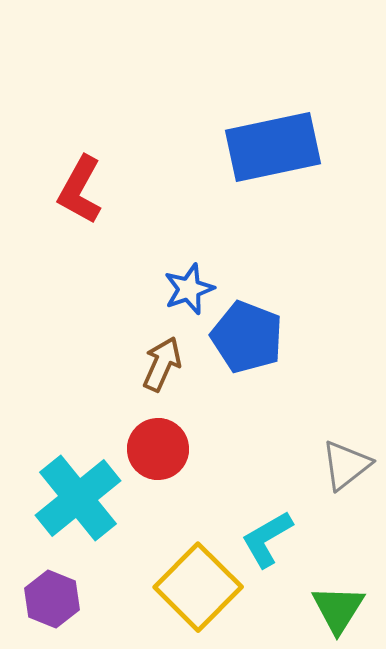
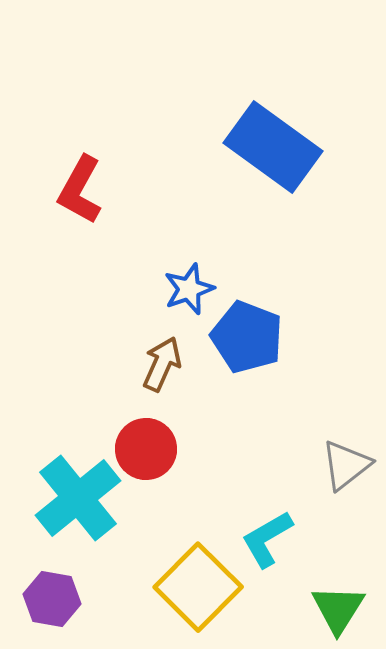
blue rectangle: rotated 48 degrees clockwise
red circle: moved 12 px left
purple hexagon: rotated 12 degrees counterclockwise
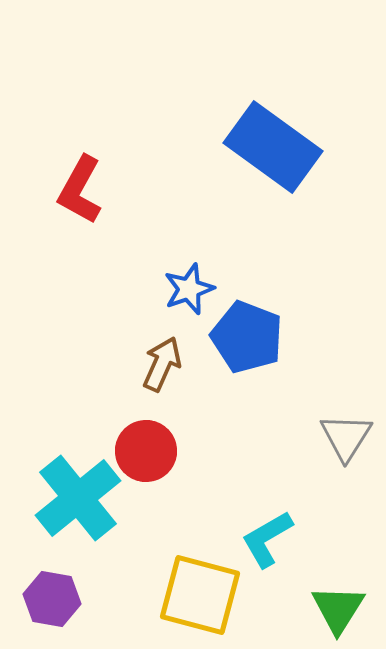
red circle: moved 2 px down
gray triangle: moved 28 px up; rotated 20 degrees counterclockwise
yellow square: moved 2 px right, 8 px down; rotated 30 degrees counterclockwise
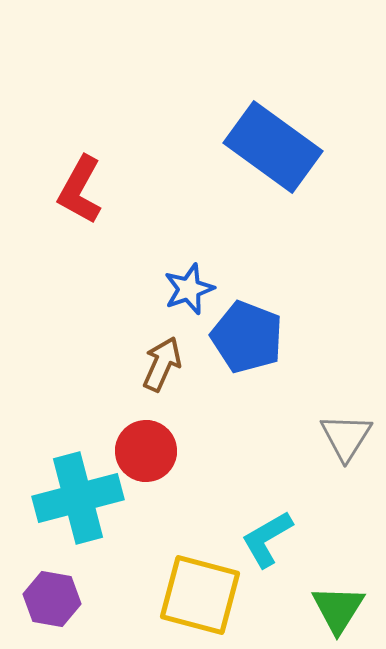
cyan cross: rotated 24 degrees clockwise
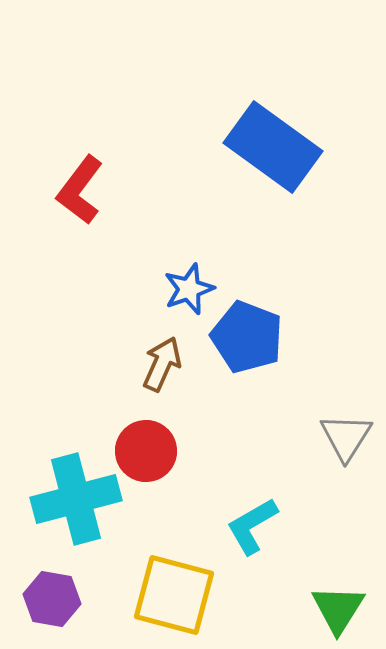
red L-shape: rotated 8 degrees clockwise
cyan cross: moved 2 px left, 1 px down
cyan L-shape: moved 15 px left, 13 px up
yellow square: moved 26 px left
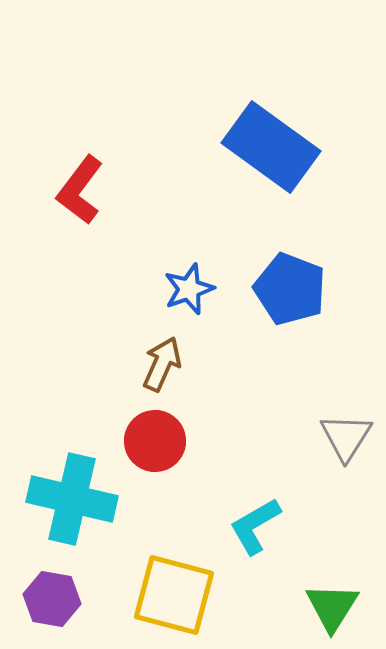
blue rectangle: moved 2 px left
blue pentagon: moved 43 px right, 48 px up
red circle: moved 9 px right, 10 px up
cyan cross: moved 4 px left; rotated 28 degrees clockwise
cyan L-shape: moved 3 px right
green triangle: moved 6 px left, 2 px up
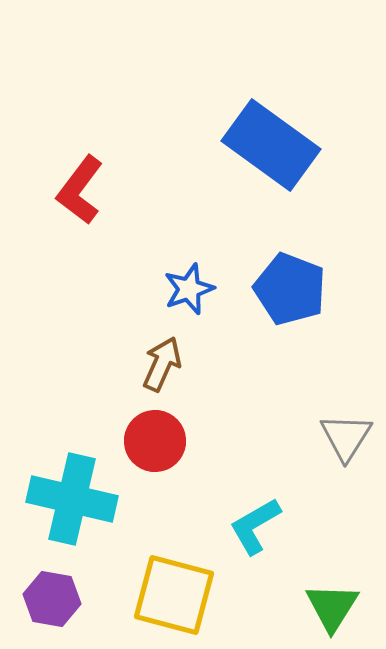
blue rectangle: moved 2 px up
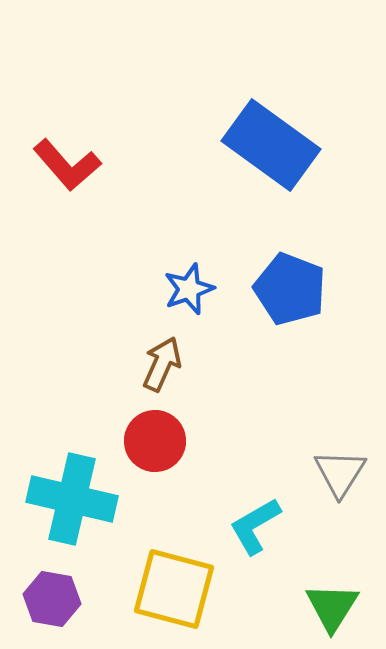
red L-shape: moved 13 px left, 25 px up; rotated 78 degrees counterclockwise
gray triangle: moved 6 px left, 36 px down
yellow square: moved 6 px up
